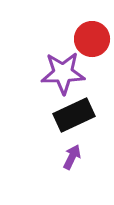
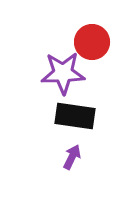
red circle: moved 3 px down
black rectangle: moved 1 px right, 1 px down; rotated 33 degrees clockwise
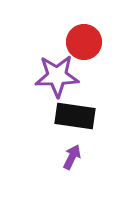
red circle: moved 8 px left
purple star: moved 6 px left, 3 px down
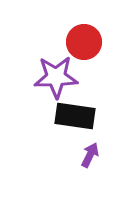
purple star: moved 1 px left, 1 px down
purple arrow: moved 18 px right, 2 px up
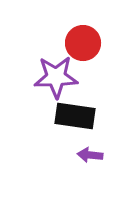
red circle: moved 1 px left, 1 px down
purple arrow: rotated 110 degrees counterclockwise
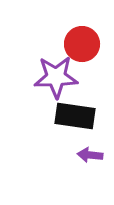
red circle: moved 1 px left, 1 px down
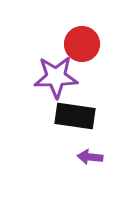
purple arrow: moved 2 px down
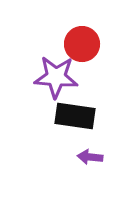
purple star: rotated 6 degrees clockwise
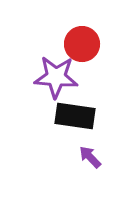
purple arrow: rotated 40 degrees clockwise
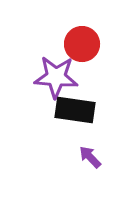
black rectangle: moved 6 px up
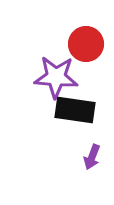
red circle: moved 4 px right
purple arrow: moved 2 px right; rotated 115 degrees counterclockwise
